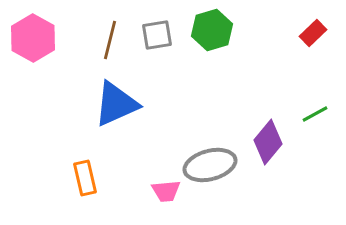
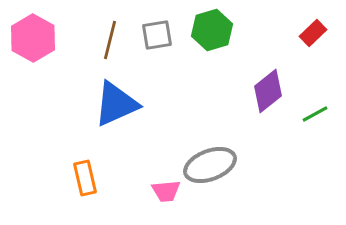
purple diamond: moved 51 px up; rotated 12 degrees clockwise
gray ellipse: rotated 6 degrees counterclockwise
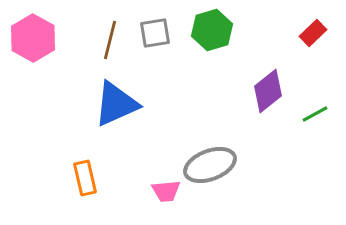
gray square: moved 2 px left, 2 px up
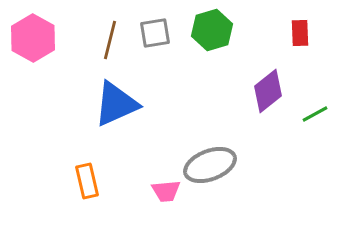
red rectangle: moved 13 px left; rotated 48 degrees counterclockwise
orange rectangle: moved 2 px right, 3 px down
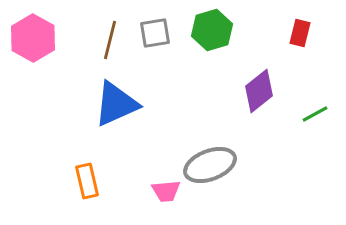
red rectangle: rotated 16 degrees clockwise
purple diamond: moved 9 px left
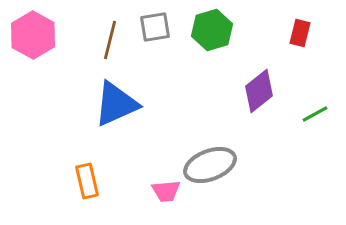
gray square: moved 6 px up
pink hexagon: moved 3 px up
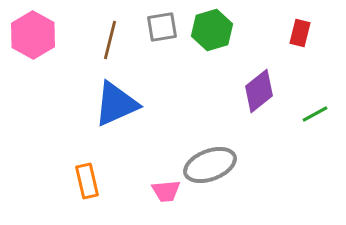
gray square: moved 7 px right
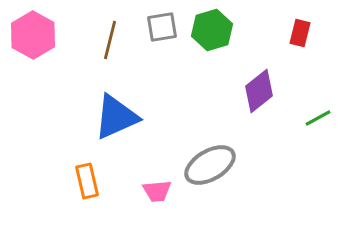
blue triangle: moved 13 px down
green line: moved 3 px right, 4 px down
gray ellipse: rotated 9 degrees counterclockwise
pink trapezoid: moved 9 px left
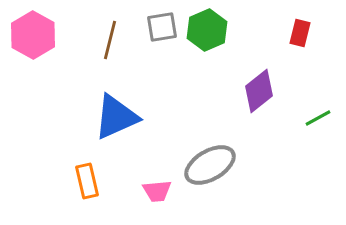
green hexagon: moved 5 px left; rotated 6 degrees counterclockwise
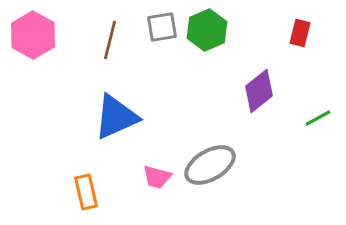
orange rectangle: moved 1 px left, 11 px down
pink trapezoid: moved 14 px up; rotated 20 degrees clockwise
